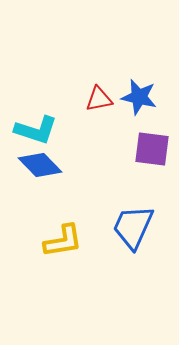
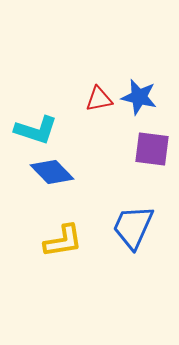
blue diamond: moved 12 px right, 7 px down
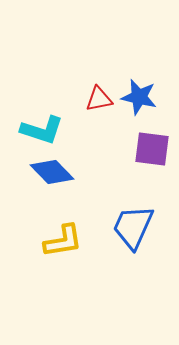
cyan L-shape: moved 6 px right
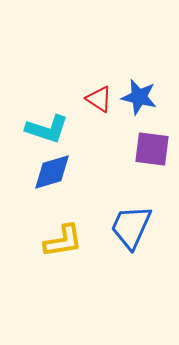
red triangle: rotated 44 degrees clockwise
cyan L-shape: moved 5 px right, 1 px up
blue diamond: rotated 63 degrees counterclockwise
blue trapezoid: moved 2 px left
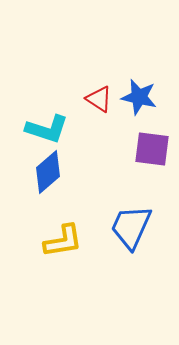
blue diamond: moved 4 px left; rotated 24 degrees counterclockwise
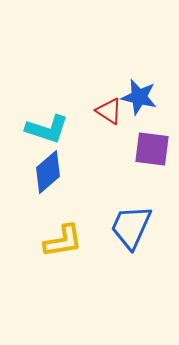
red triangle: moved 10 px right, 12 px down
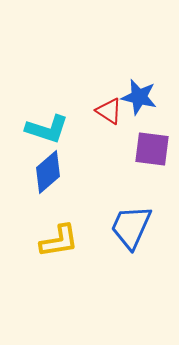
yellow L-shape: moved 4 px left
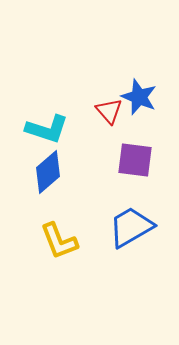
blue star: rotated 9 degrees clockwise
red triangle: rotated 16 degrees clockwise
purple square: moved 17 px left, 11 px down
blue trapezoid: rotated 36 degrees clockwise
yellow L-shape: rotated 78 degrees clockwise
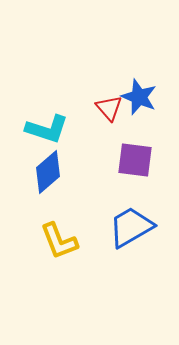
red triangle: moved 3 px up
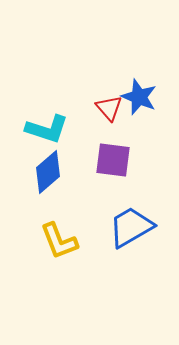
purple square: moved 22 px left
